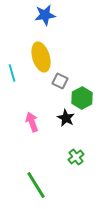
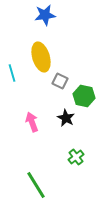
green hexagon: moved 2 px right, 2 px up; rotated 20 degrees counterclockwise
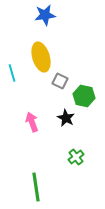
green line: moved 2 px down; rotated 24 degrees clockwise
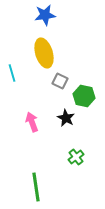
yellow ellipse: moved 3 px right, 4 px up
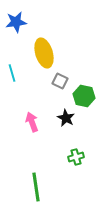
blue star: moved 29 px left, 7 px down
green cross: rotated 21 degrees clockwise
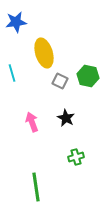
green hexagon: moved 4 px right, 20 px up
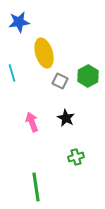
blue star: moved 3 px right
green hexagon: rotated 20 degrees clockwise
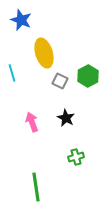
blue star: moved 2 px right, 2 px up; rotated 30 degrees clockwise
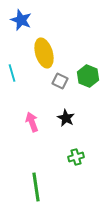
green hexagon: rotated 10 degrees counterclockwise
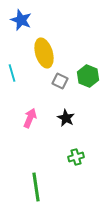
pink arrow: moved 2 px left, 4 px up; rotated 42 degrees clockwise
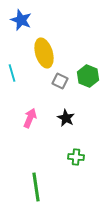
green cross: rotated 21 degrees clockwise
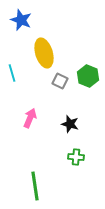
black star: moved 4 px right, 6 px down; rotated 12 degrees counterclockwise
green line: moved 1 px left, 1 px up
